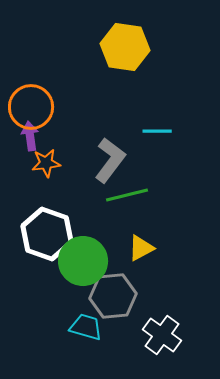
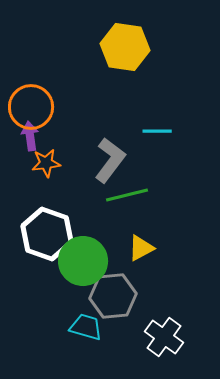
white cross: moved 2 px right, 2 px down
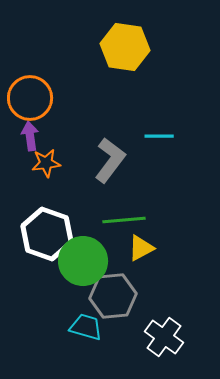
orange circle: moved 1 px left, 9 px up
cyan line: moved 2 px right, 5 px down
green line: moved 3 px left, 25 px down; rotated 9 degrees clockwise
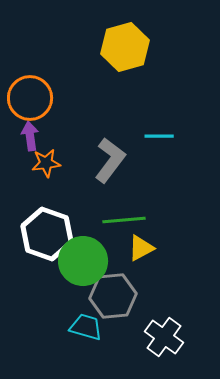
yellow hexagon: rotated 24 degrees counterclockwise
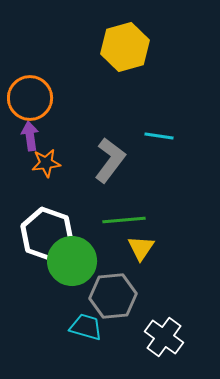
cyan line: rotated 8 degrees clockwise
yellow triangle: rotated 28 degrees counterclockwise
green circle: moved 11 px left
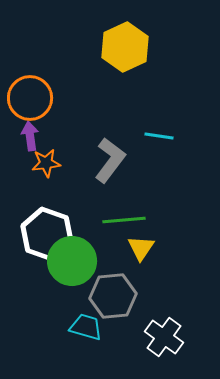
yellow hexagon: rotated 9 degrees counterclockwise
